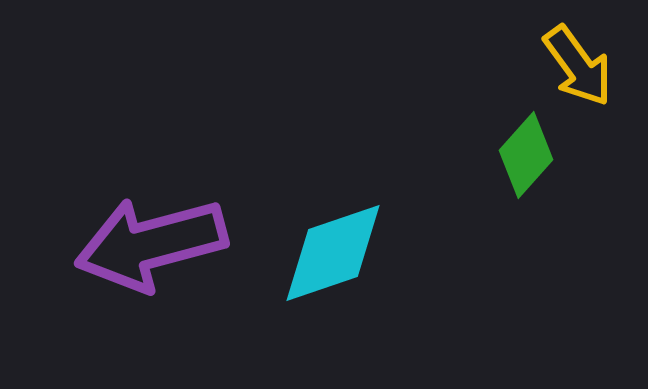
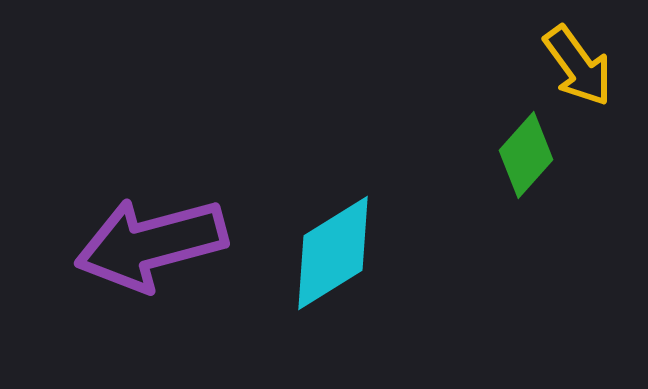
cyan diamond: rotated 13 degrees counterclockwise
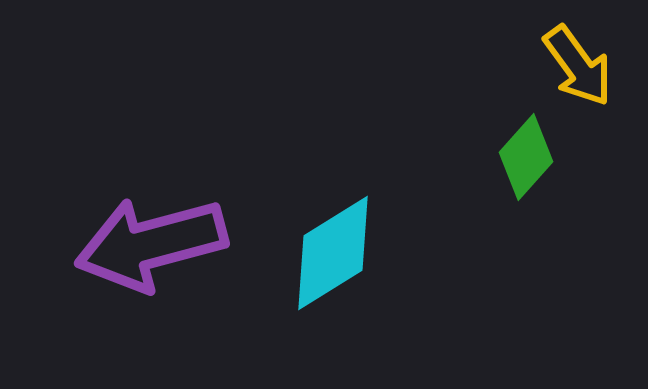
green diamond: moved 2 px down
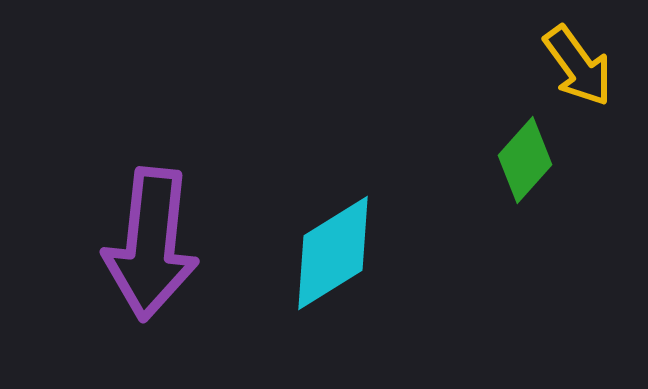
green diamond: moved 1 px left, 3 px down
purple arrow: rotated 69 degrees counterclockwise
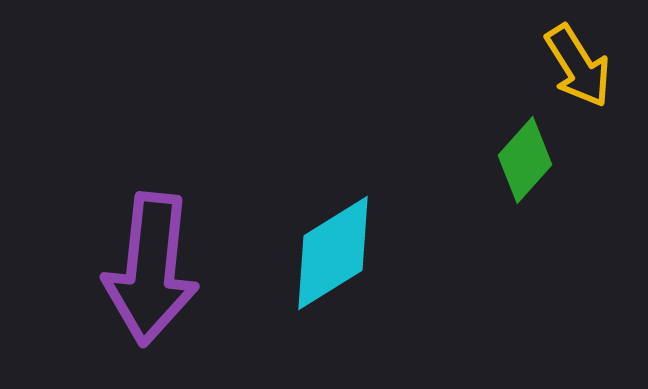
yellow arrow: rotated 4 degrees clockwise
purple arrow: moved 25 px down
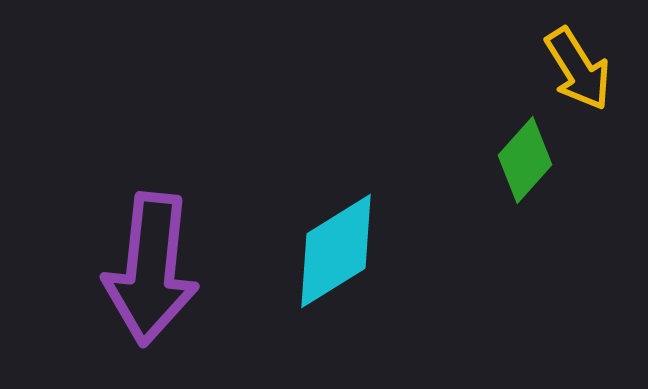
yellow arrow: moved 3 px down
cyan diamond: moved 3 px right, 2 px up
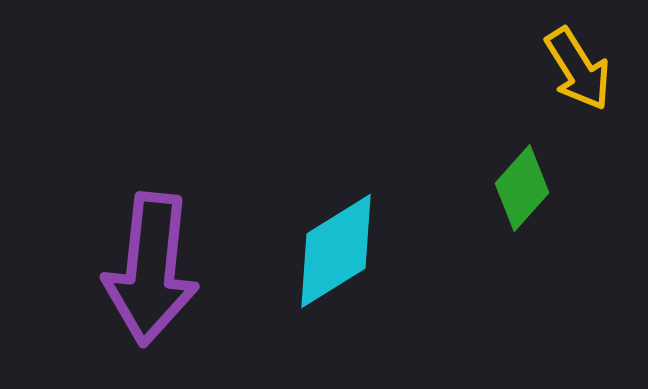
green diamond: moved 3 px left, 28 px down
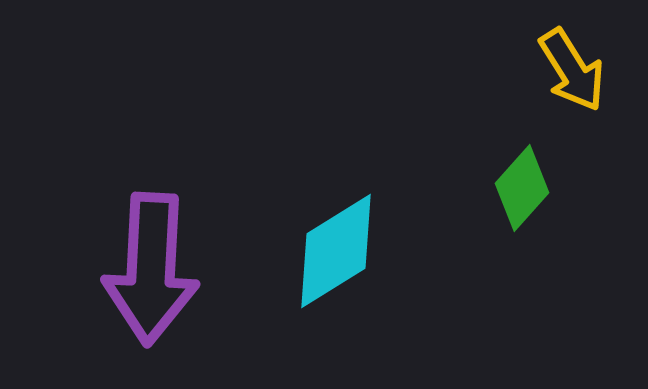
yellow arrow: moved 6 px left, 1 px down
purple arrow: rotated 3 degrees counterclockwise
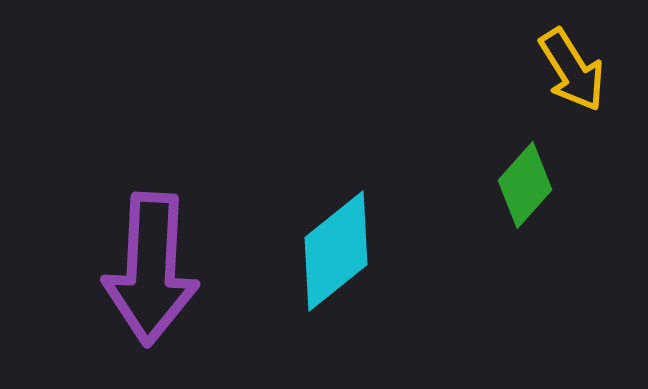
green diamond: moved 3 px right, 3 px up
cyan diamond: rotated 7 degrees counterclockwise
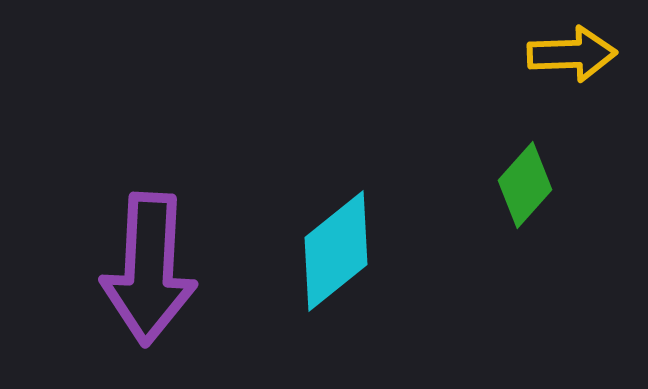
yellow arrow: moved 16 px up; rotated 60 degrees counterclockwise
purple arrow: moved 2 px left
